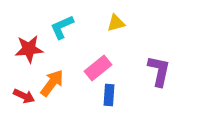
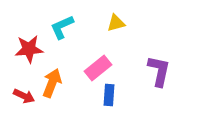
orange arrow: rotated 16 degrees counterclockwise
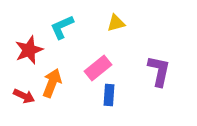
red star: moved 1 px down; rotated 16 degrees counterclockwise
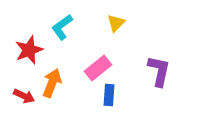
yellow triangle: rotated 30 degrees counterclockwise
cyan L-shape: rotated 12 degrees counterclockwise
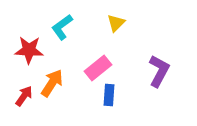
red star: rotated 24 degrees clockwise
purple L-shape: rotated 16 degrees clockwise
orange arrow: rotated 12 degrees clockwise
red arrow: rotated 80 degrees counterclockwise
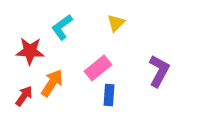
red star: moved 1 px right, 1 px down
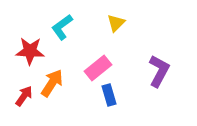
blue rectangle: rotated 20 degrees counterclockwise
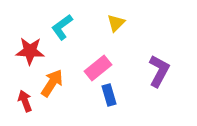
red arrow: moved 1 px right, 5 px down; rotated 55 degrees counterclockwise
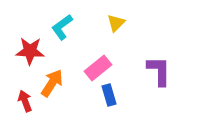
purple L-shape: rotated 28 degrees counterclockwise
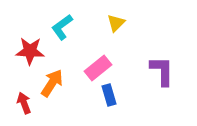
purple L-shape: moved 3 px right
red arrow: moved 1 px left, 2 px down
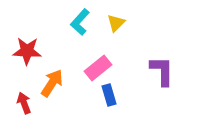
cyan L-shape: moved 18 px right, 5 px up; rotated 12 degrees counterclockwise
red star: moved 3 px left
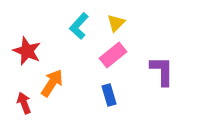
cyan L-shape: moved 1 px left, 4 px down
red star: rotated 20 degrees clockwise
pink rectangle: moved 15 px right, 13 px up
